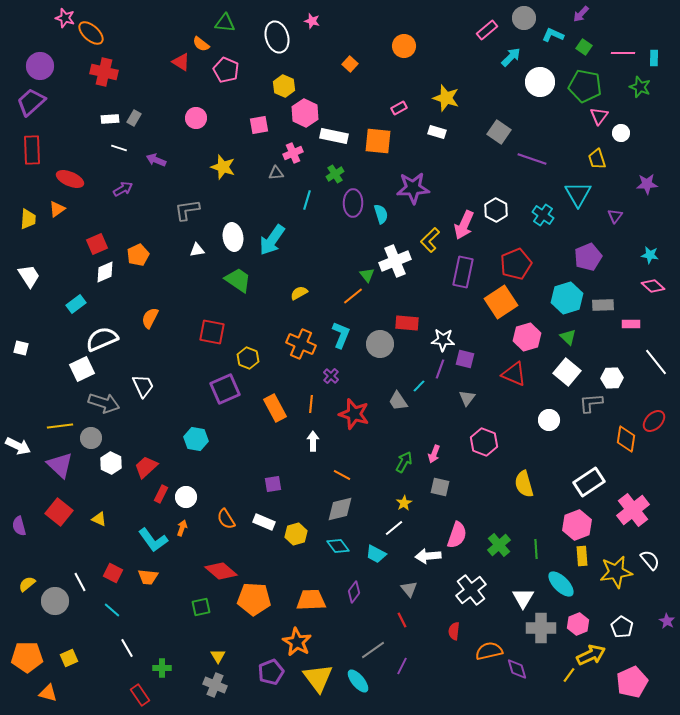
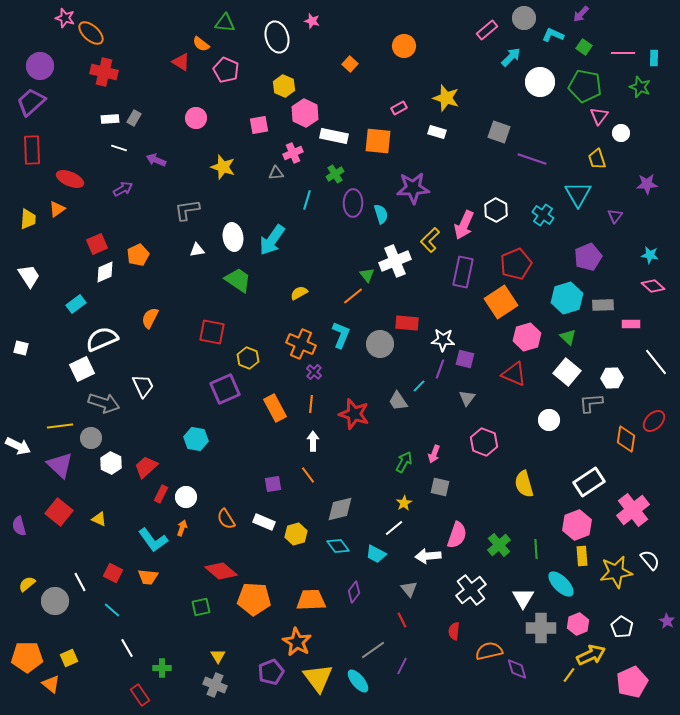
gray square at (499, 132): rotated 15 degrees counterclockwise
purple cross at (331, 376): moved 17 px left, 4 px up
orange line at (342, 475): moved 34 px left; rotated 24 degrees clockwise
orange triangle at (48, 693): moved 3 px right, 9 px up; rotated 24 degrees clockwise
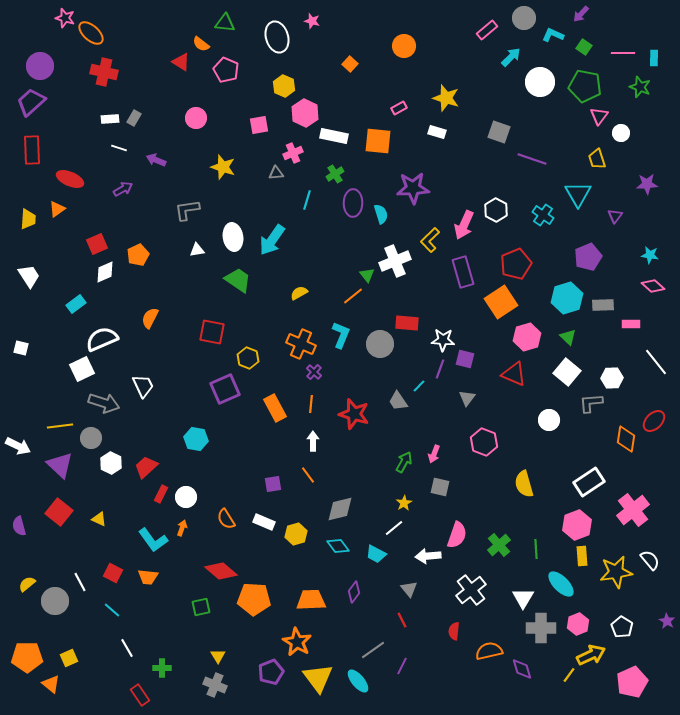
purple rectangle at (463, 272): rotated 28 degrees counterclockwise
purple diamond at (517, 669): moved 5 px right
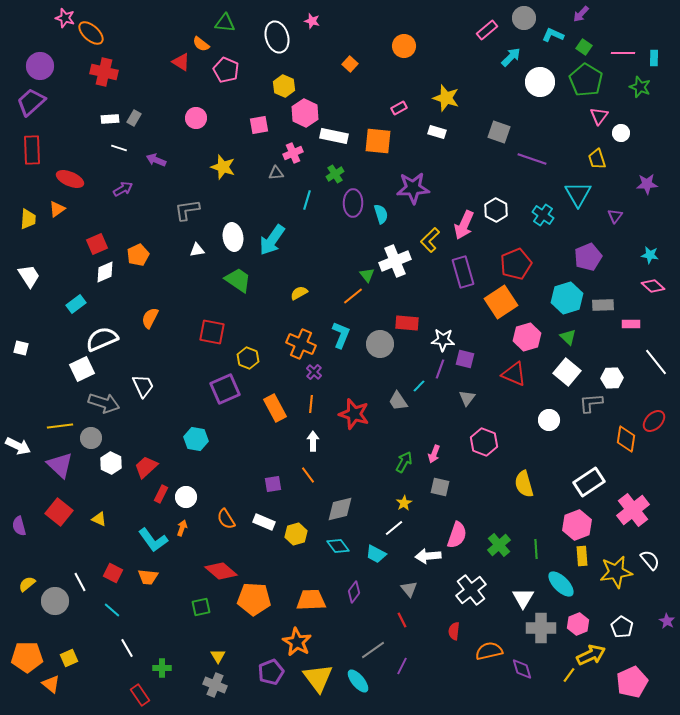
green pentagon at (585, 86): moved 1 px right, 6 px up; rotated 20 degrees clockwise
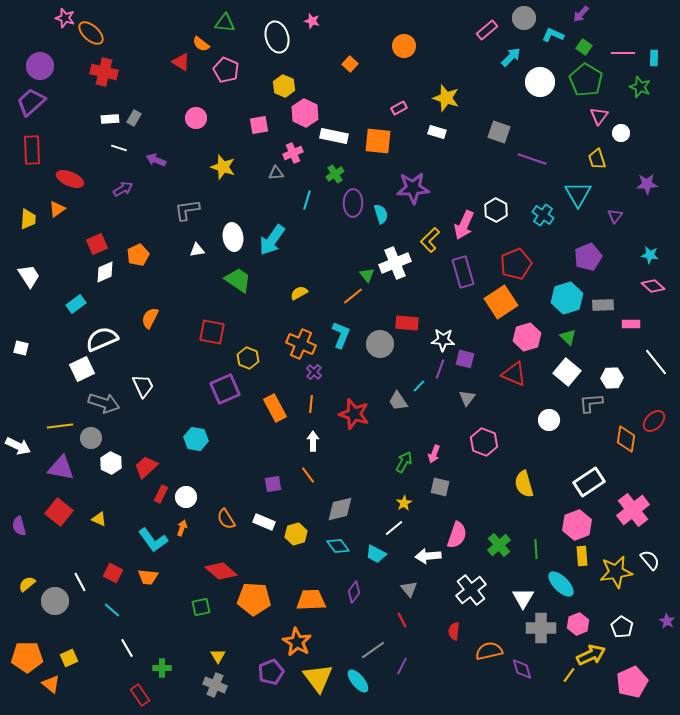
white cross at (395, 261): moved 2 px down
purple triangle at (60, 465): moved 1 px right, 3 px down; rotated 32 degrees counterclockwise
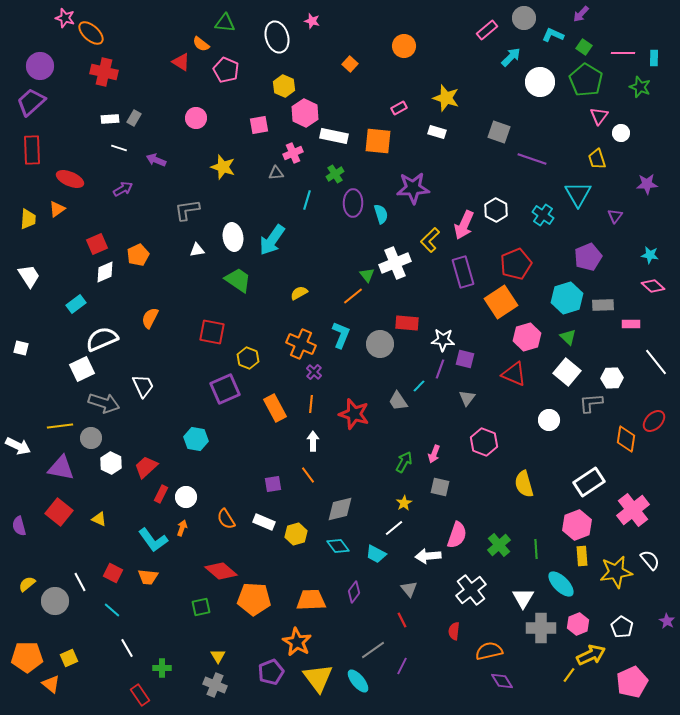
purple diamond at (522, 669): moved 20 px left, 12 px down; rotated 15 degrees counterclockwise
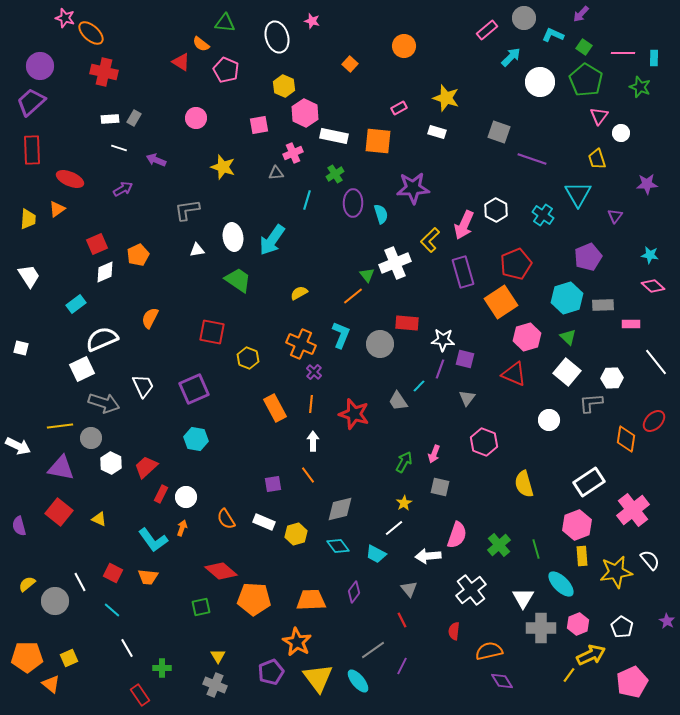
purple square at (225, 389): moved 31 px left
green line at (536, 549): rotated 12 degrees counterclockwise
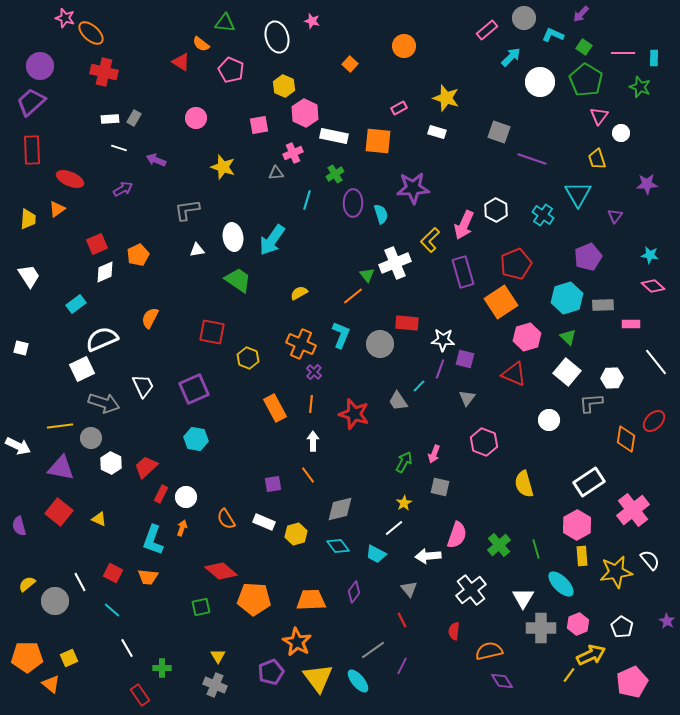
pink pentagon at (226, 70): moved 5 px right
pink hexagon at (577, 525): rotated 8 degrees counterclockwise
cyan L-shape at (153, 540): rotated 56 degrees clockwise
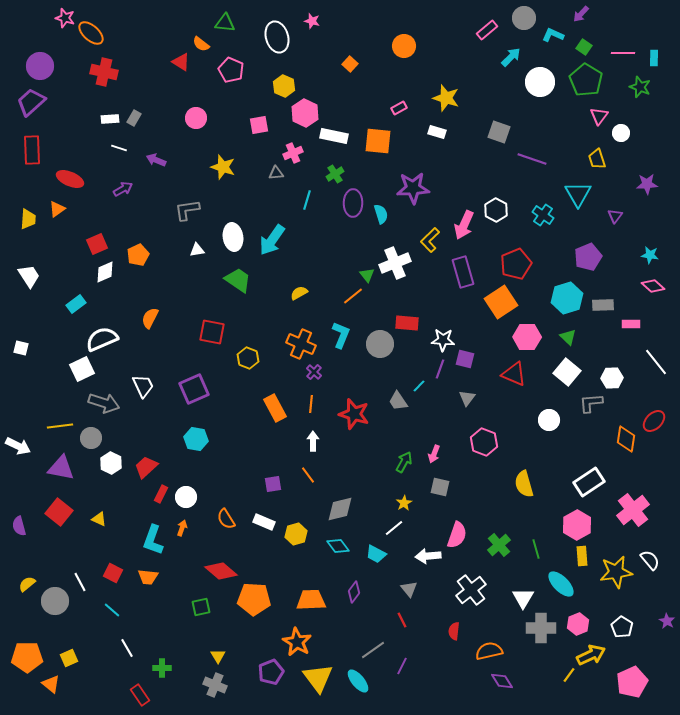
pink hexagon at (527, 337): rotated 16 degrees clockwise
